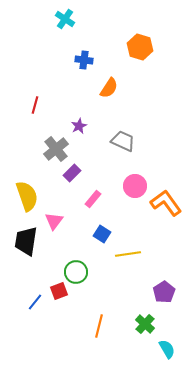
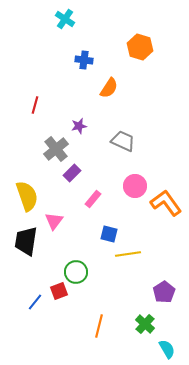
purple star: rotated 14 degrees clockwise
blue square: moved 7 px right; rotated 18 degrees counterclockwise
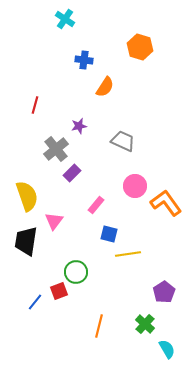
orange semicircle: moved 4 px left, 1 px up
pink rectangle: moved 3 px right, 6 px down
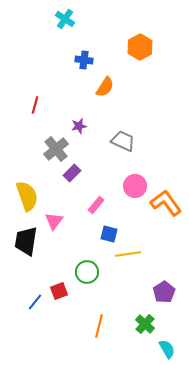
orange hexagon: rotated 15 degrees clockwise
green circle: moved 11 px right
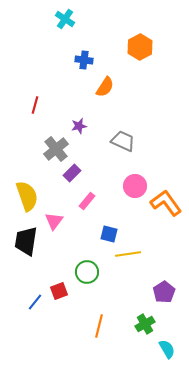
pink rectangle: moved 9 px left, 4 px up
green cross: rotated 18 degrees clockwise
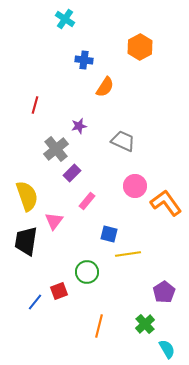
green cross: rotated 12 degrees counterclockwise
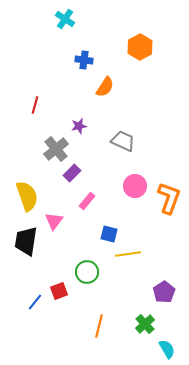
orange L-shape: moved 3 px right, 5 px up; rotated 56 degrees clockwise
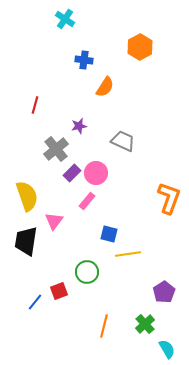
pink circle: moved 39 px left, 13 px up
orange line: moved 5 px right
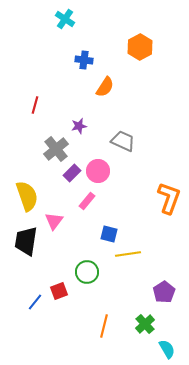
pink circle: moved 2 px right, 2 px up
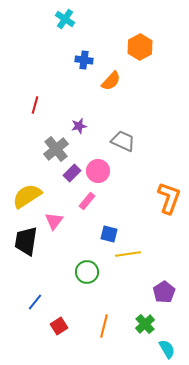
orange semicircle: moved 6 px right, 6 px up; rotated 10 degrees clockwise
yellow semicircle: rotated 104 degrees counterclockwise
red square: moved 35 px down; rotated 12 degrees counterclockwise
